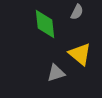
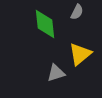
yellow triangle: rotated 40 degrees clockwise
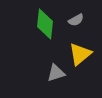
gray semicircle: moved 1 px left, 8 px down; rotated 35 degrees clockwise
green diamond: rotated 12 degrees clockwise
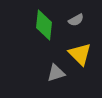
green diamond: moved 1 px left, 1 px down
yellow triangle: rotated 35 degrees counterclockwise
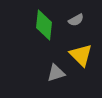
yellow triangle: moved 1 px right, 1 px down
